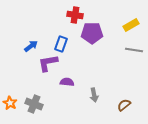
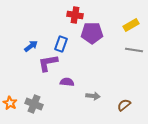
gray arrow: moved 1 px left, 1 px down; rotated 72 degrees counterclockwise
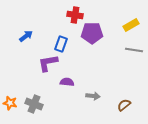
blue arrow: moved 5 px left, 10 px up
orange star: rotated 16 degrees counterclockwise
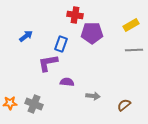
gray line: rotated 12 degrees counterclockwise
orange star: rotated 16 degrees counterclockwise
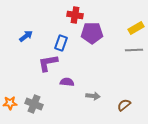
yellow rectangle: moved 5 px right, 3 px down
blue rectangle: moved 1 px up
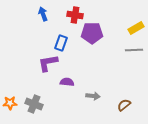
blue arrow: moved 17 px right, 22 px up; rotated 72 degrees counterclockwise
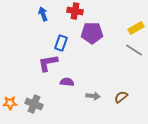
red cross: moved 4 px up
gray line: rotated 36 degrees clockwise
brown semicircle: moved 3 px left, 8 px up
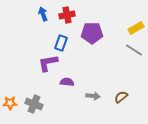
red cross: moved 8 px left, 4 px down; rotated 21 degrees counterclockwise
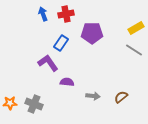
red cross: moved 1 px left, 1 px up
blue rectangle: rotated 14 degrees clockwise
purple L-shape: rotated 65 degrees clockwise
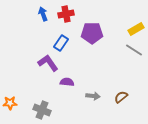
yellow rectangle: moved 1 px down
gray cross: moved 8 px right, 6 px down
